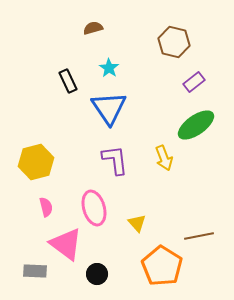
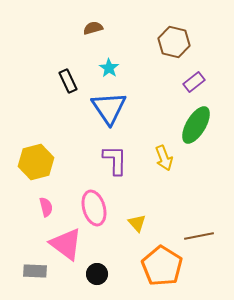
green ellipse: rotated 24 degrees counterclockwise
purple L-shape: rotated 8 degrees clockwise
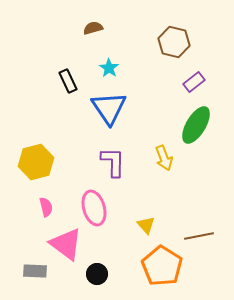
purple L-shape: moved 2 px left, 2 px down
yellow triangle: moved 9 px right, 2 px down
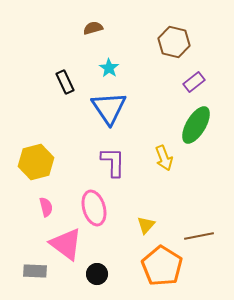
black rectangle: moved 3 px left, 1 px down
yellow triangle: rotated 24 degrees clockwise
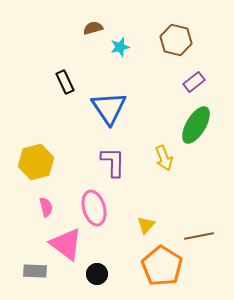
brown hexagon: moved 2 px right, 2 px up
cyan star: moved 11 px right, 21 px up; rotated 24 degrees clockwise
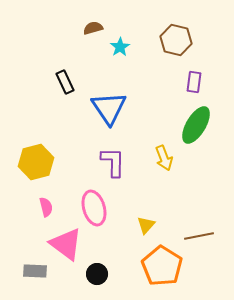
cyan star: rotated 18 degrees counterclockwise
purple rectangle: rotated 45 degrees counterclockwise
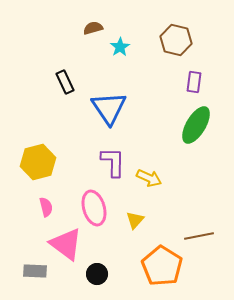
yellow arrow: moved 15 px left, 20 px down; rotated 45 degrees counterclockwise
yellow hexagon: moved 2 px right
yellow triangle: moved 11 px left, 5 px up
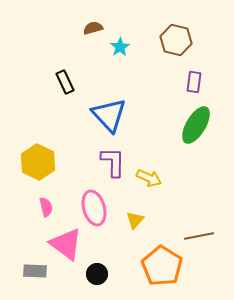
blue triangle: moved 7 px down; rotated 9 degrees counterclockwise
yellow hexagon: rotated 20 degrees counterclockwise
